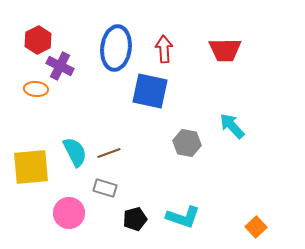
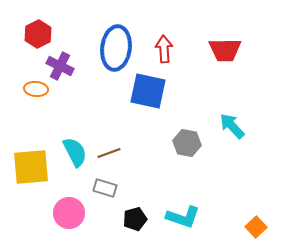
red hexagon: moved 6 px up
blue square: moved 2 px left
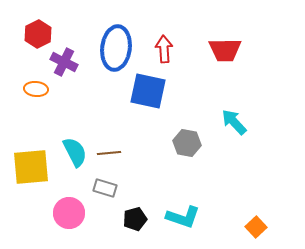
purple cross: moved 4 px right, 4 px up
cyan arrow: moved 2 px right, 4 px up
brown line: rotated 15 degrees clockwise
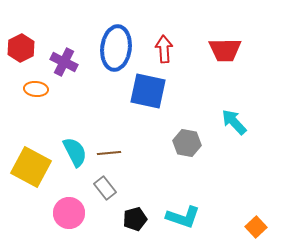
red hexagon: moved 17 px left, 14 px down
yellow square: rotated 33 degrees clockwise
gray rectangle: rotated 35 degrees clockwise
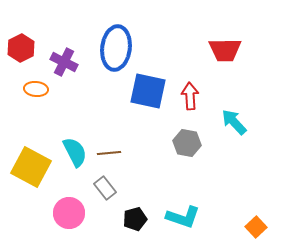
red arrow: moved 26 px right, 47 px down
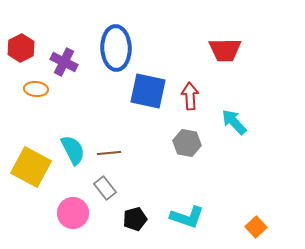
blue ellipse: rotated 9 degrees counterclockwise
cyan semicircle: moved 2 px left, 2 px up
pink circle: moved 4 px right
cyan L-shape: moved 4 px right
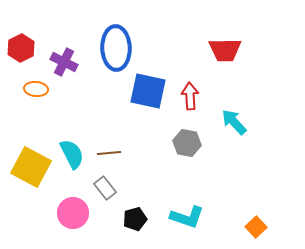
cyan semicircle: moved 1 px left, 4 px down
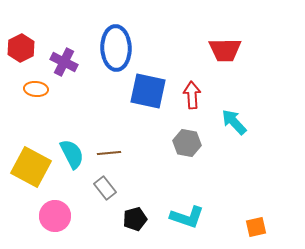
red arrow: moved 2 px right, 1 px up
pink circle: moved 18 px left, 3 px down
orange square: rotated 30 degrees clockwise
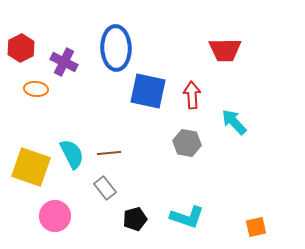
yellow square: rotated 9 degrees counterclockwise
